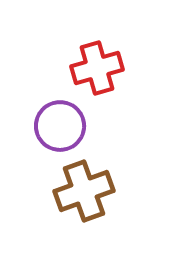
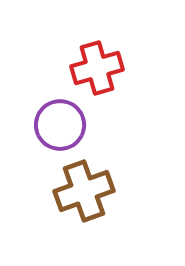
purple circle: moved 1 px up
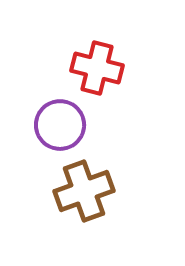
red cross: rotated 30 degrees clockwise
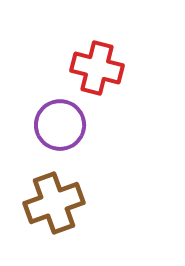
brown cross: moved 30 px left, 12 px down
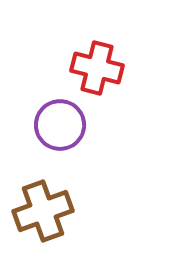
brown cross: moved 11 px left, 8 px down
